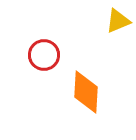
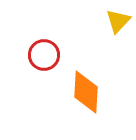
yellow triangle: rotated 24 degrees counterclockwise
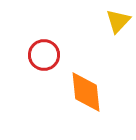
orange diamond: rotated 9 degrees counterclockwise
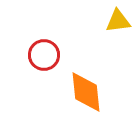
yellow triangle: rotated 40 degrees clockwise
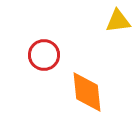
orange diamond: moved 1 px right
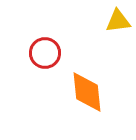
red circle: moved 1 px right, 2 px up
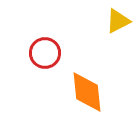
yellow triangle: rotated 20 degrees counterclockwise
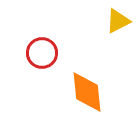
red circle: moved 3 px left
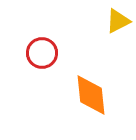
orange diamond: moved 4 px right, 3 px down
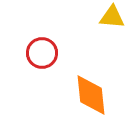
yellow triangle: moved 6 px left, 4 px up; rotated 32 degrees clockwise
